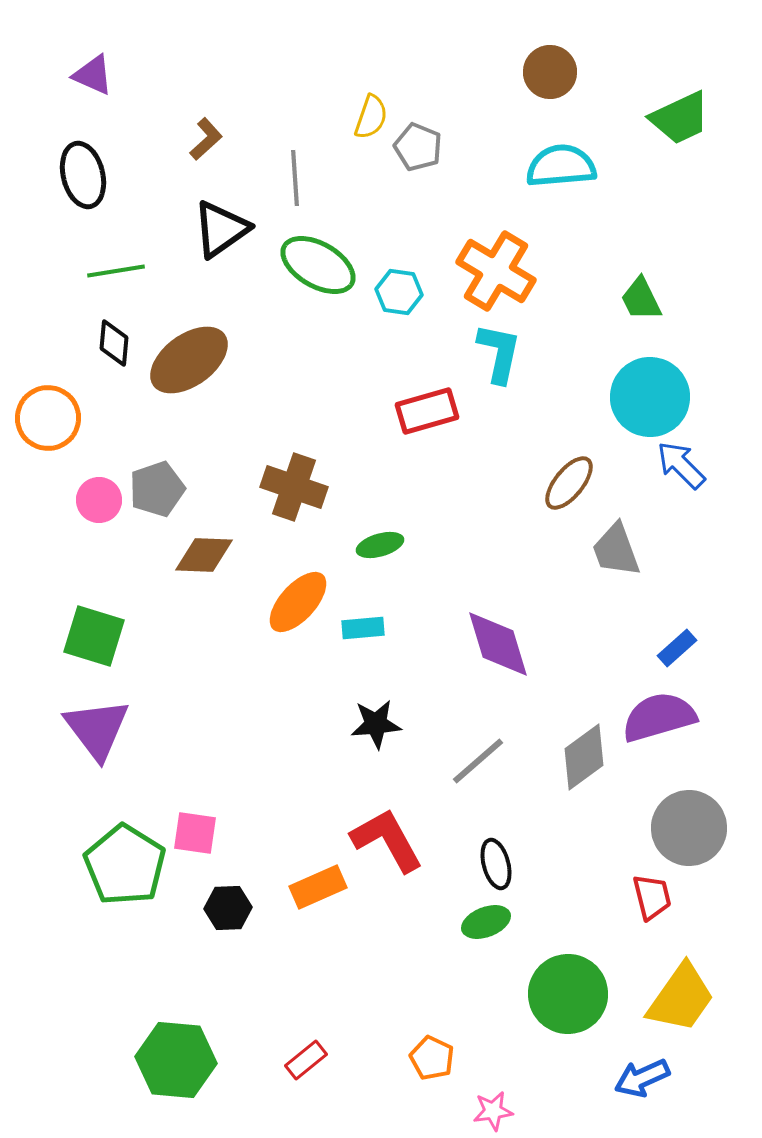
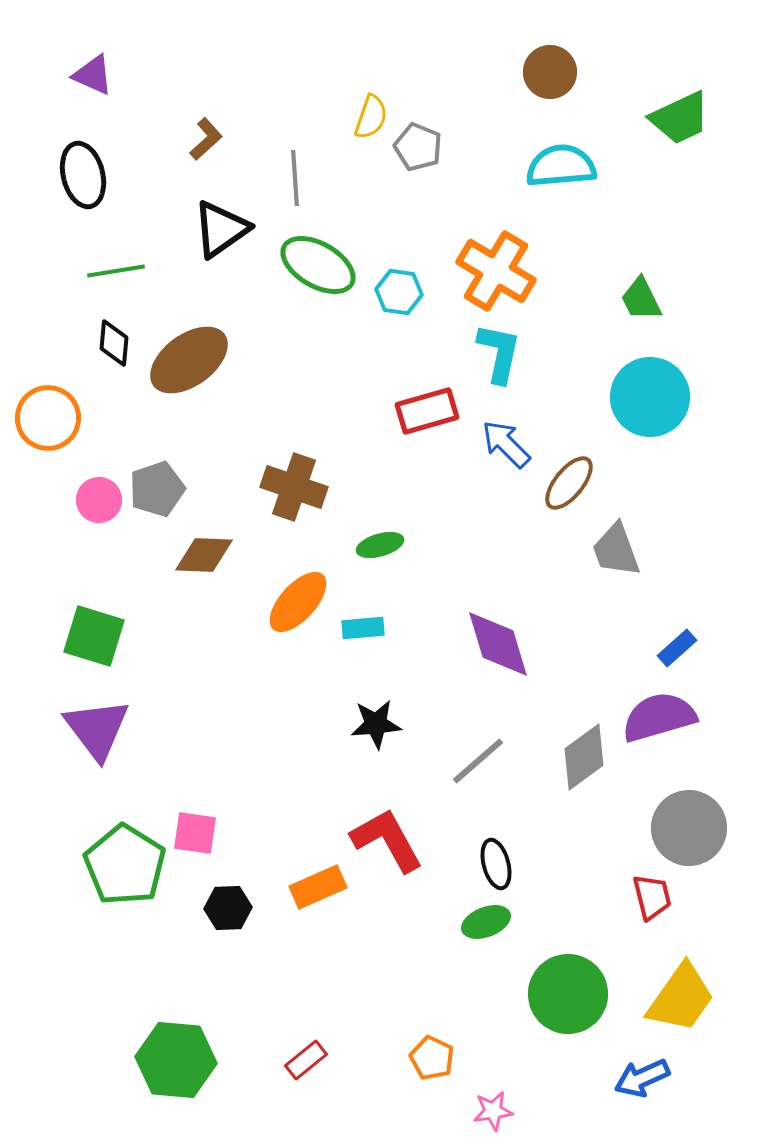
blue arrow at (681, 465): moved 175 px left, 21 px up
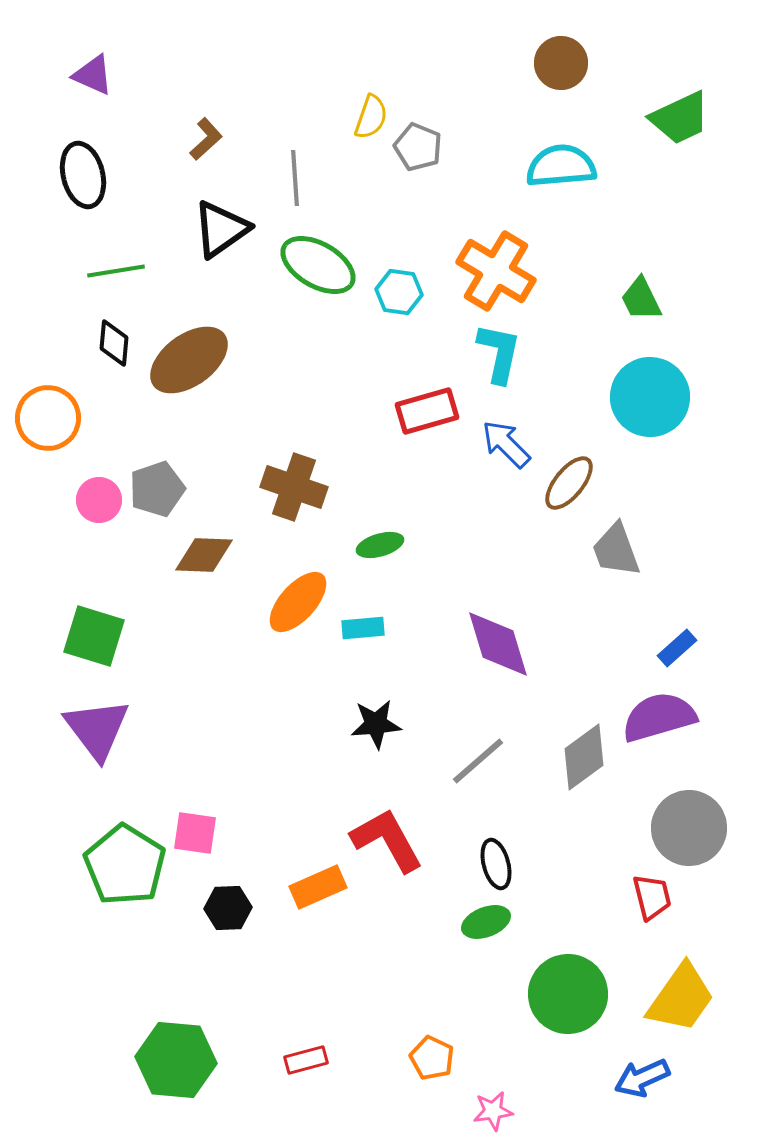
brown circle at (550, 72): moved 11 px right, 9 px up
red rectangle at (306, 1060): rotated 24 degrees clockwise
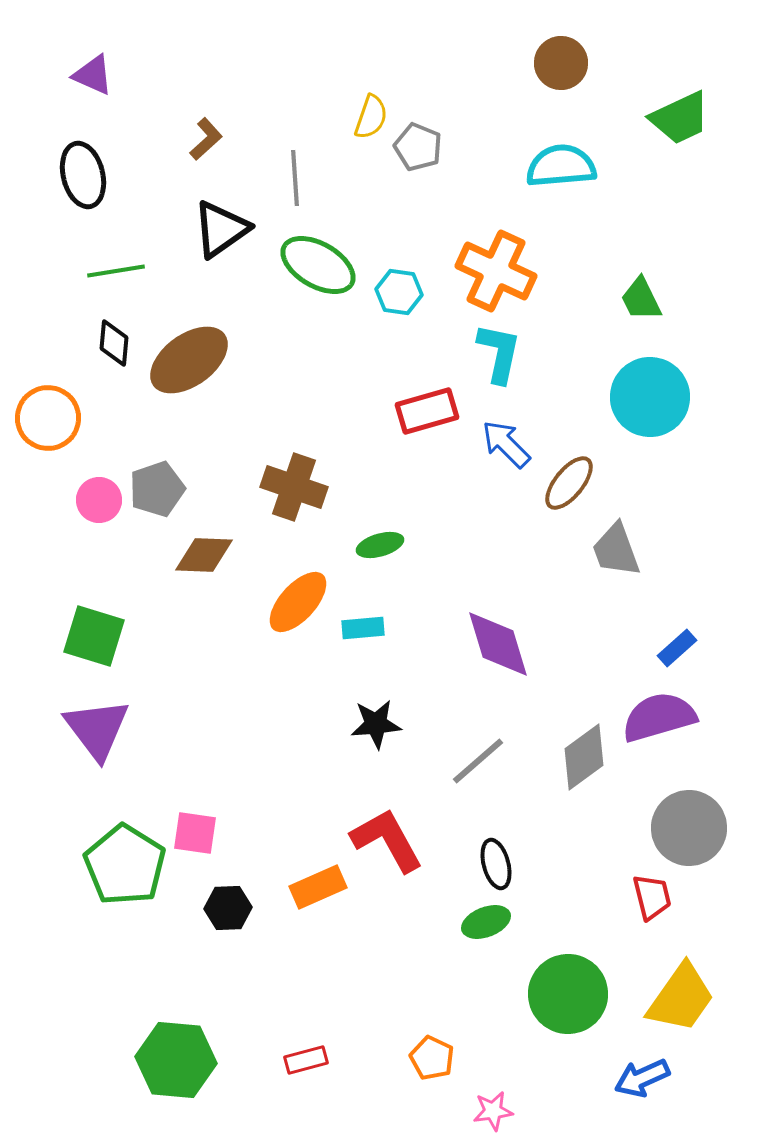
orange cross at (496, 271): rotated 6 degrees counterclockwise
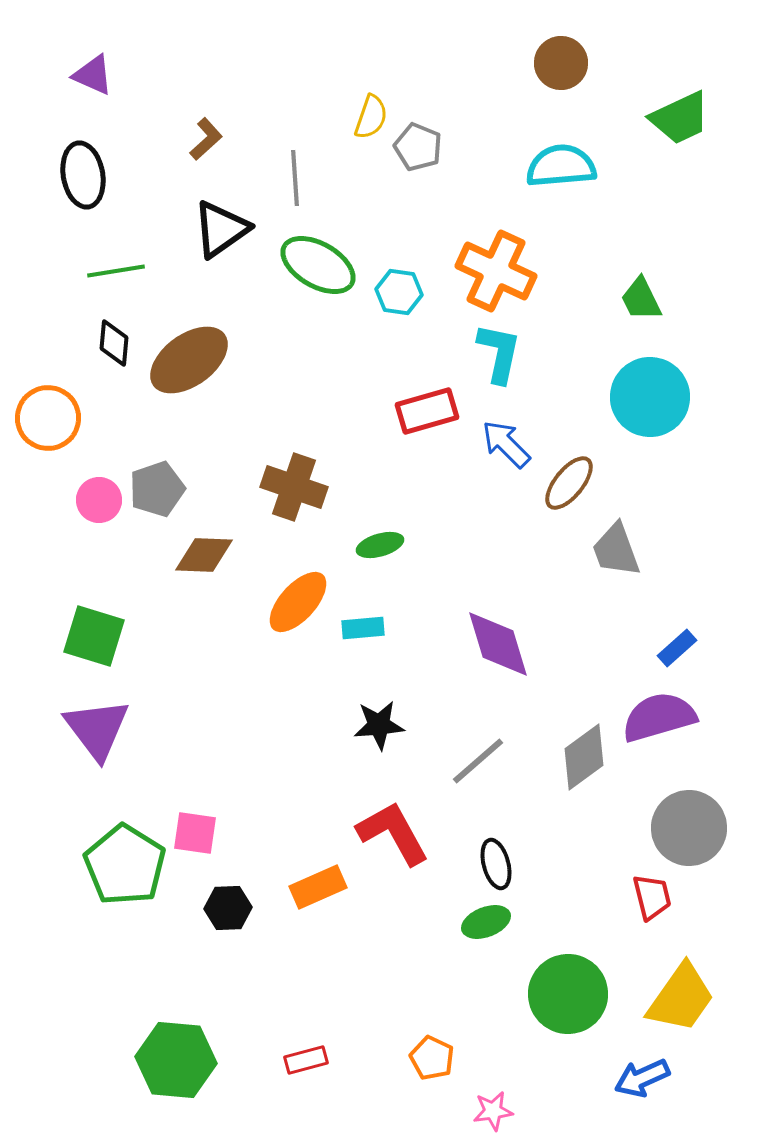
black ellipse at (83, 175): rotated 4 degrees clockwise
black star at (376, 724): moved 3 px right, 1 px down
red L-shape at (387, 840): moved 6 px right, 7 px up
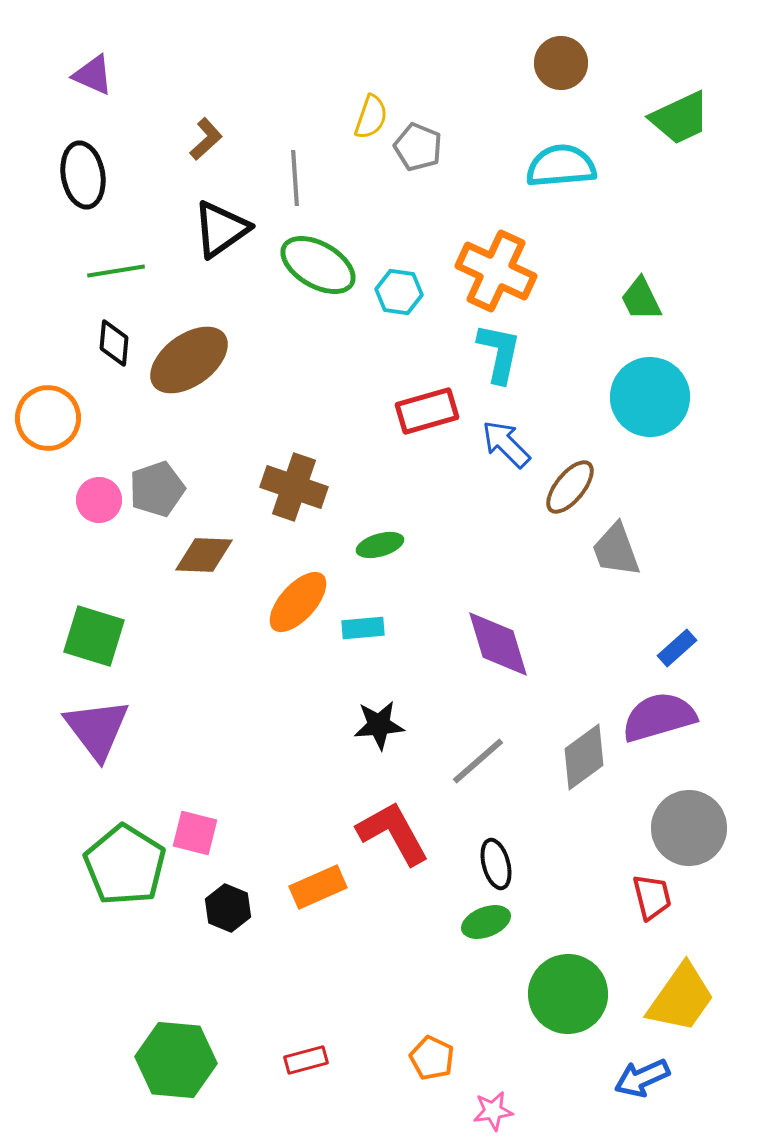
brown ellipse at (569, 483): moved 1 px right, 4 px down
pink square at (195, 833): rotated 6 degrees clockwise
black hexagon at (228, 908): rotated 24 degrees clockwise
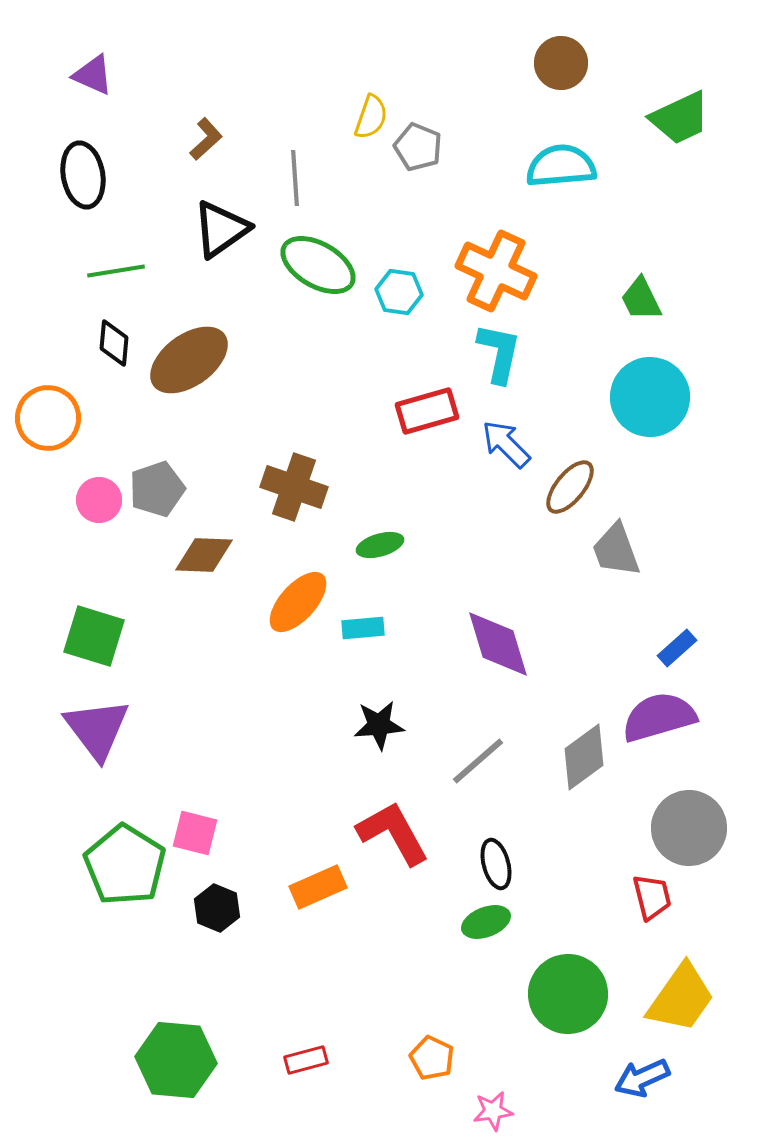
black hexagon at (228, 908): moved 11 px left
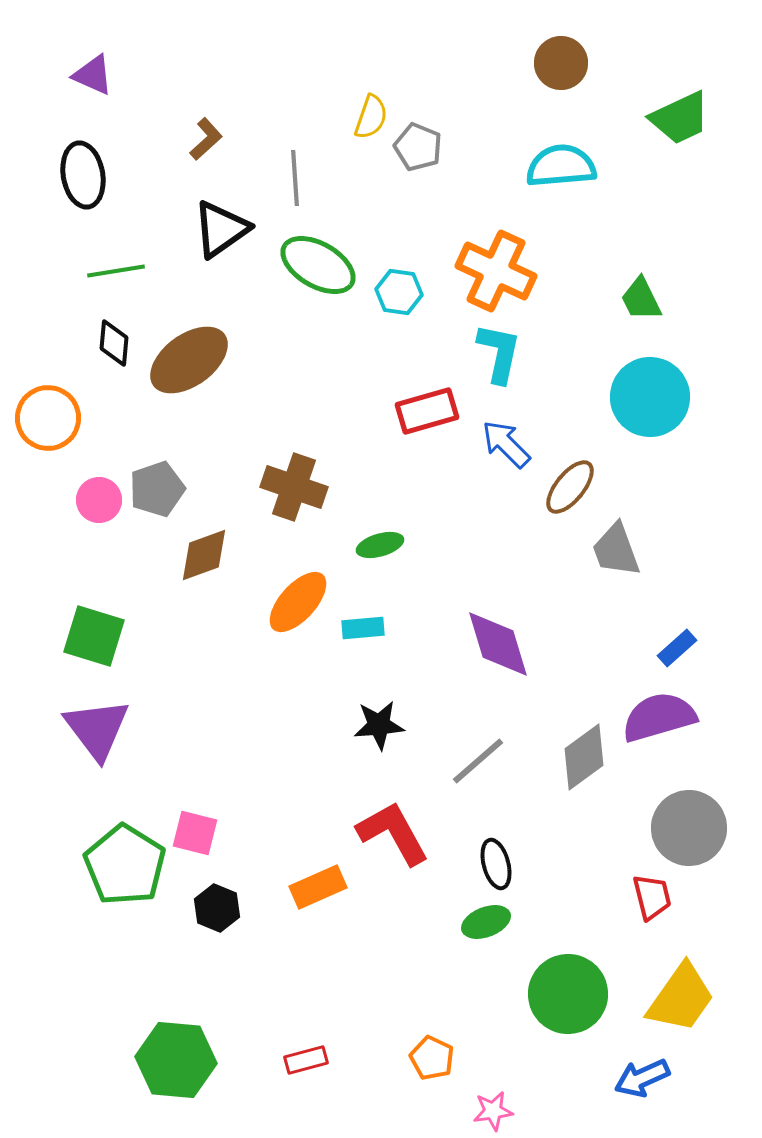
brown diamond at (204, 555): rotated 22 degrees counterclockwise
